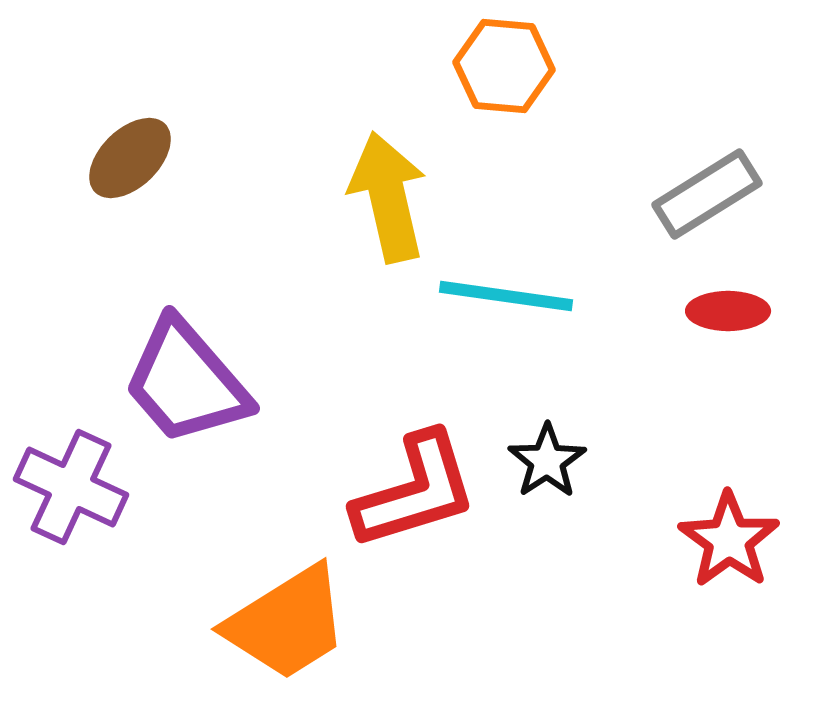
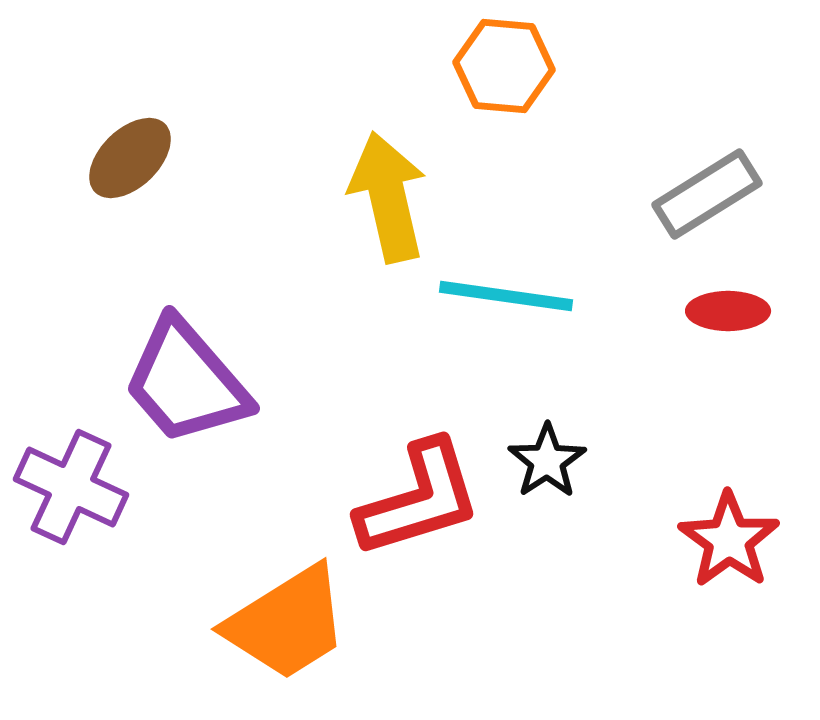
red L-shape: moved 4 px right, 8 px down
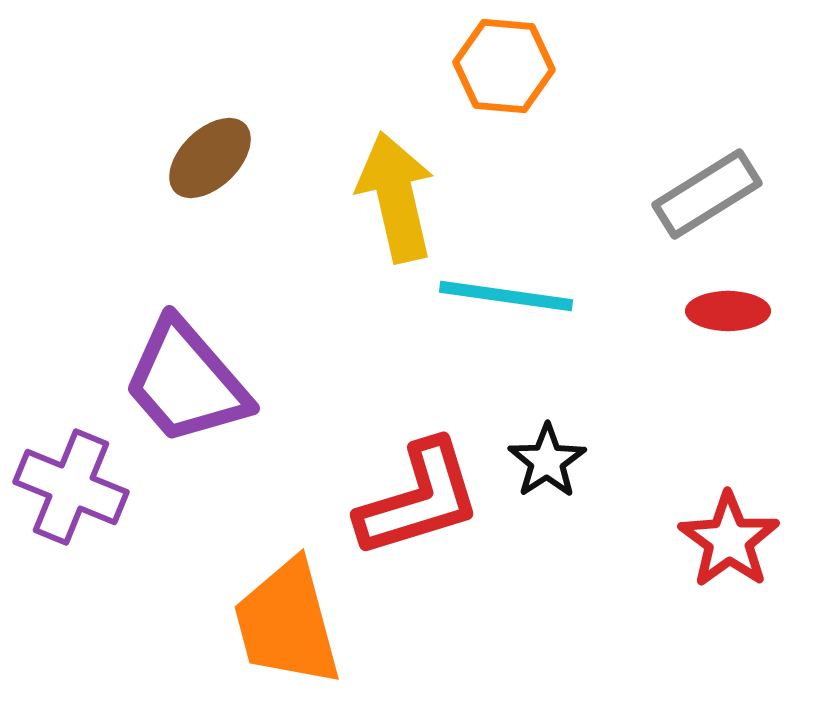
brown ellipse: moved 80 px right
yellow arrow: moved 8 px right
purple cross: rotated 3 degrees counterclockwise
orange trapezoid: rotated 107 degrees clockwise
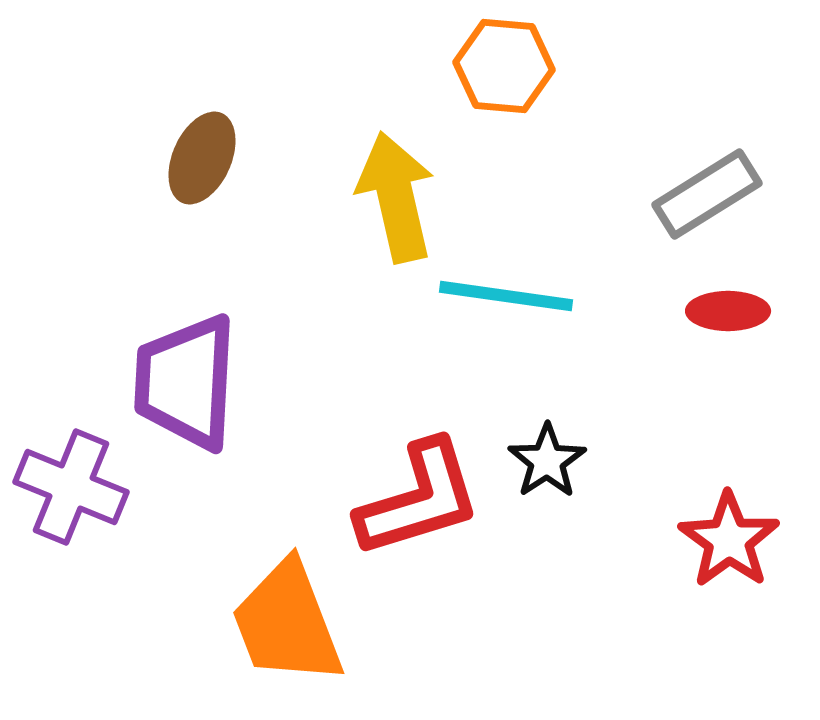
brown ellipse: moved 8 px left; rotated 22 degrees counterclockwise
purple trapezoid: rotated 44 degrees clockwise
orange trapezoid: rotated 6 degrees counterclockwise
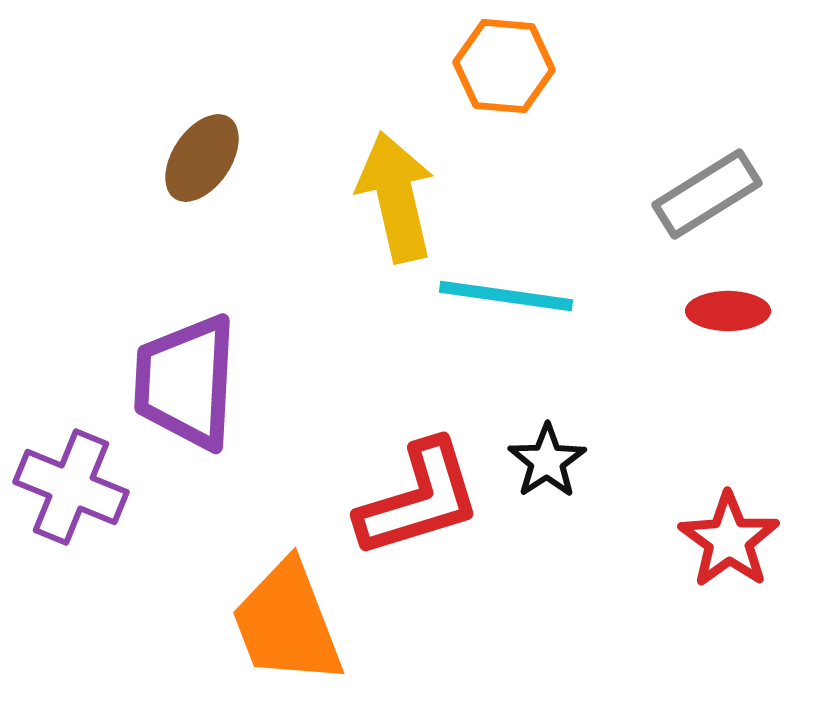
brown ellipse: rotated 10 degrees clockwise
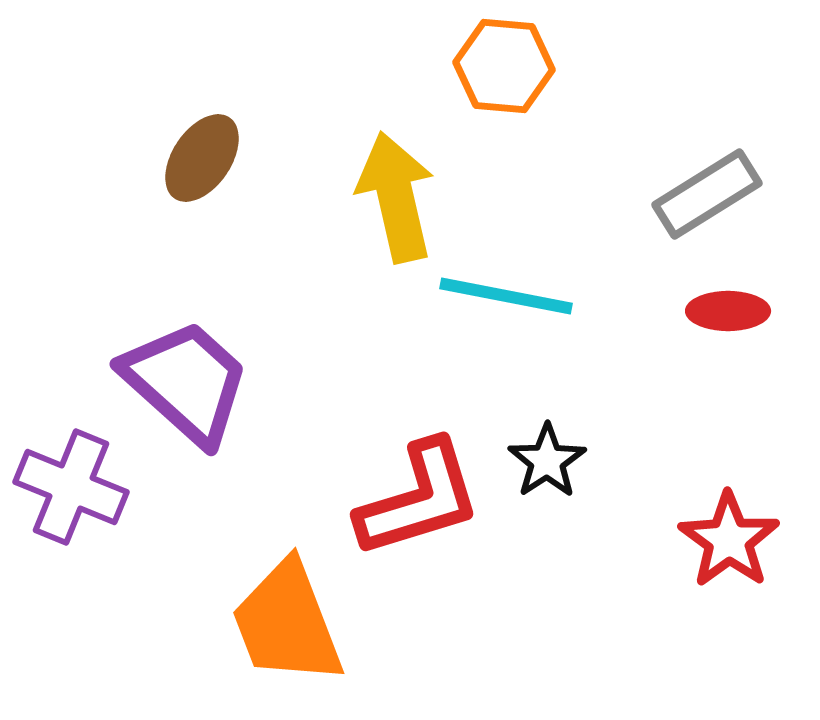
cyan line: rotated 3 degrees clockwise
purple trapezoid: rotated 129 degrees clockwise
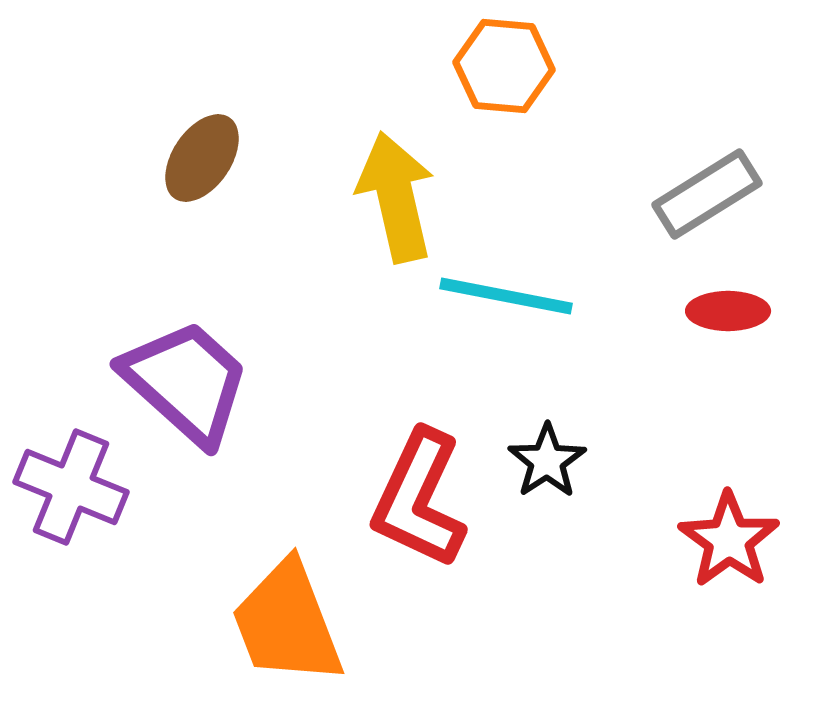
red L-shape: rotated 132 degrees clockwise
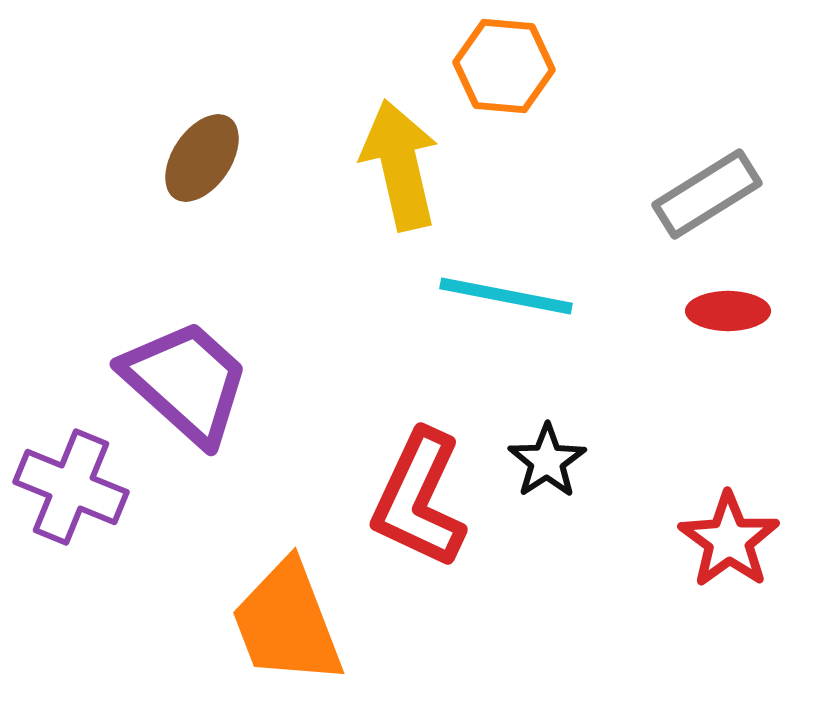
yellow arrow: moved 4 px right, 32 px up
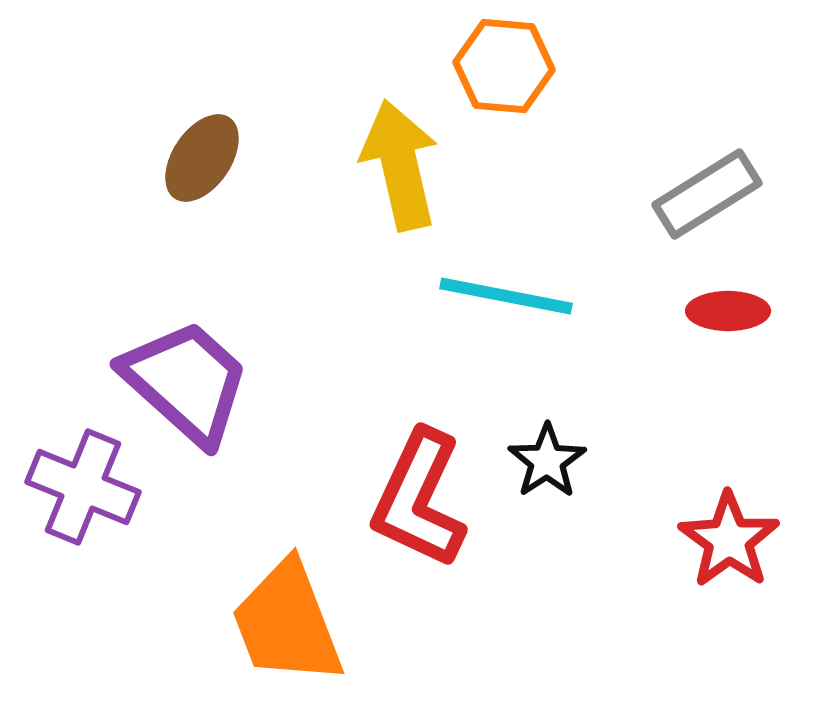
purple cross: moved 12 px right
